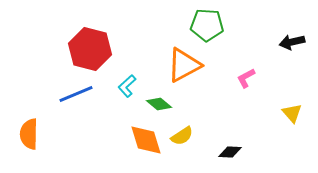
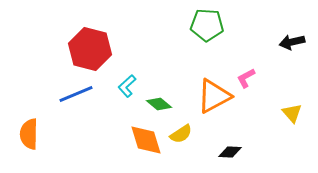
orange triangle: moved 30 px right, 31 px down
yellow semicircle: moved 1 px left, 2 px up
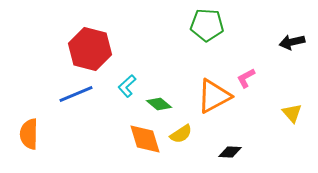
orange diamond: moved 1 px left, 1 px up
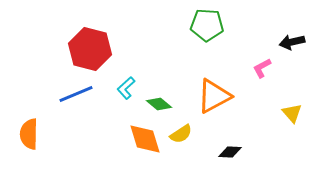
pink L-shape: moved 16 px right, 10 px up
cyan L-shape: moved 1 px left, 2 px down
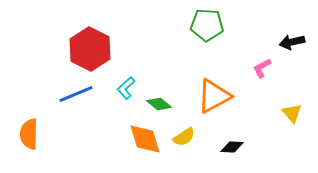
red hexagon: rotated 12 degrees clockwise
yellow semicircle: moved 3 px right, 3 px down
black diamond: moved 2 px right, 5 px up
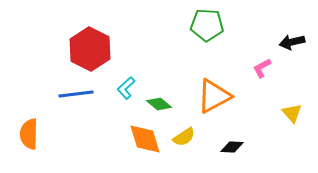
blue line: rotated 16 degrees clockwise
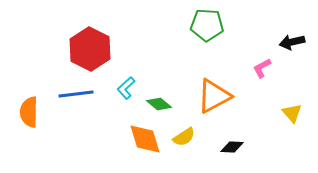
orange semicircle: moved 22 px up
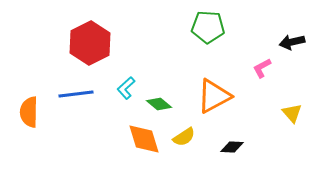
green pentagon: moved 1 px right, 2 px down
red hexagon: moved 6 px up; rotated 6 degrees clockwise
orange diamond: moved 1 px left
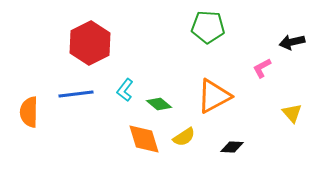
cyan L-shape: moved 1 px left, 2 px down; rotated 10 degrees counterclockwise
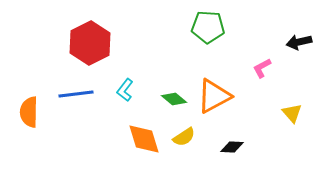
black arrow: moved 7 px right
green diamond: moved 15 px right, 5 px up
